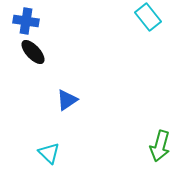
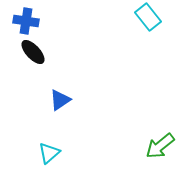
blue triangle: moved 7 px left
green arrow: rotated 36 degrees clockwise
cyan triangle: rotated 35 degrees clockwise
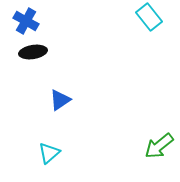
cyan rectangle: moved 1 px right
blue cross: rotated 20 degrees clockwise
black ellipse: rotated 56 degrees counterclockwise
green arrow: moved 1 px left
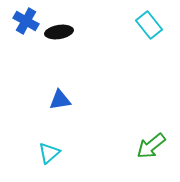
cyan rectangle: moved 8 px down
black ellipse: moved 26 px right, 20 px up
blue triangle: rotated 25 degrees clockwise
green arrow: moved 8 px left
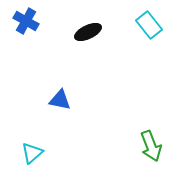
black ellipse: moved 29 px right; rotated 16 degrees counterclockwise
blue triangle: rotated 20 degrees clockwise
green arrow: rotated 72 degrees counterclockwise
cyan triangle: moved 17 px left
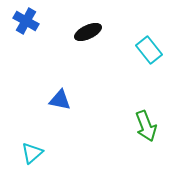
cyan rectangle: moved 25 px down
green arrow: moved 5 px left, 20 px up
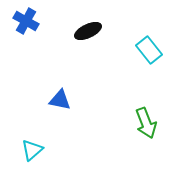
black ellipse: moved 1 px up
green arrow: moved 3 px up
cyan triangle: moved 3 px up
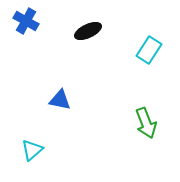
cyan rectangle: rotated 72 degrees clockwise
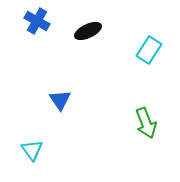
blue cross: moved 11 px right
blue triangle: rotated 45 degrees clockwise
cyan triangle: rotated 25 degrees counterclockwise
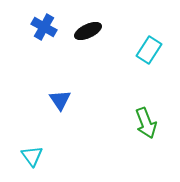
blue cross: moved 7 px right, 6 px down
cyan triangle: moved 6 px down
